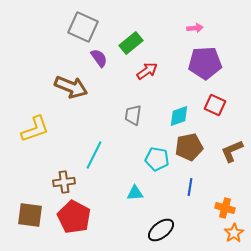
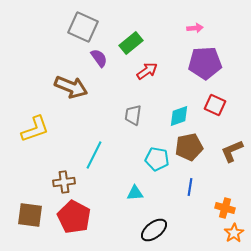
black ellipse: moved 7 px left
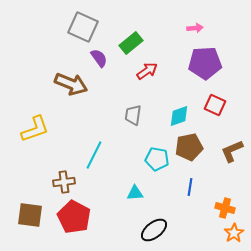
brown arrow: moved 3 px up
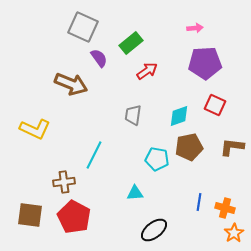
yellow L-shape: rotated 44 degrees clockwise
brown L-shape: moved 4 px up; rotated 30 degrees clockwise
blue line: moved 9 px right, 15 px down
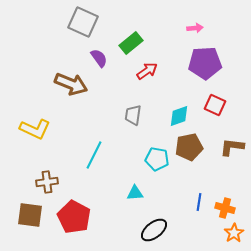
gray square: moved 5 px up
brown cross: moved 17 px left
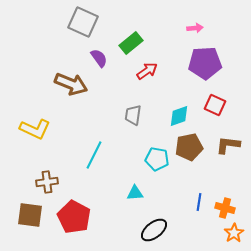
brown L-shape: moved 4 px left, 2 px up
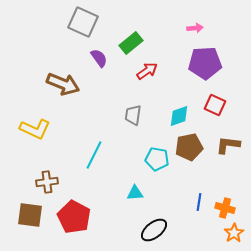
brown arrow: moved 8 px left
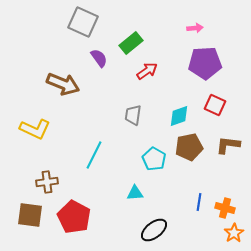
cyan pentagon: moved 3 px left; rotated 20 degrees clockwise
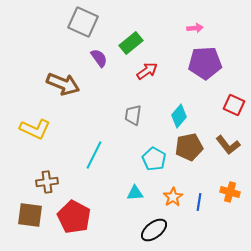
red square: moved 19 px right
cyan diamond: rotated 30 degrees counterclockwise
brown L-shape: rotated 135 degrees counterclockwise
orange cross: moved 5 px right, 16 px up
orange star: moved 61 px left, 36 px up
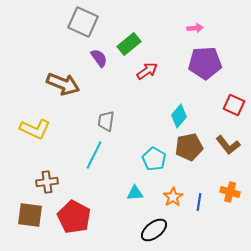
green rectangle: moved 2 px left, 1 px down
gray trapezoid: moved 27 px left, 6 px down
